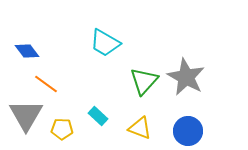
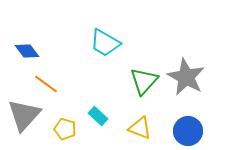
gray triangle: moved 2 px left; rotated 12 degrees clockwise
yellow pentagon: moved 3 px right; rotated 15 degrees clockwise
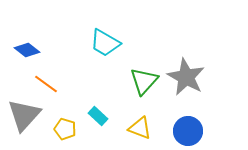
blue diamond: moved 1 px up; rotated 15 degrees counterclockwise
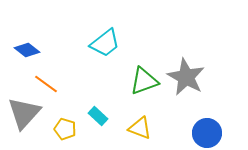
cyan trapezoid: rotated 68 degrees counterclockwise
green triangle: rotated 28 degrees clockwise
gray triangle: moved 2 px up
blue circle: moved 19 px right, 2 px down
